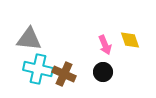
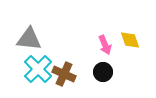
cyan cross: rotated 32 degrees clockwise
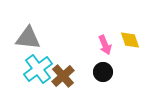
gray triangle: moved 1 px left, 1 px up
cyan cross: rotated 8 degrees clockwise
brown cross: moved 1 px left, 2 px down; rotated 25 degrees clockwise
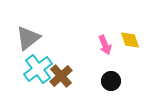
gray triangle: rotated 44 degrees counterclockwise
black circle: moved 8 px right, 9 px down
brown cross: moved 2 px left
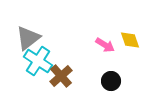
pink arrow: rotated 36 degrees counterclockwise
cyan cross: moved 8 px up; rotated 20 degrees counterclockwise
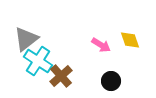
gray triangle: moved 2 px left, 1 px down
pink arrow: moved 4 px left
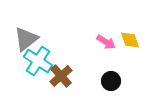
pink arrow: moved 5 px right, 3 px up
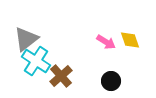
cyan cross: moved 2 px left
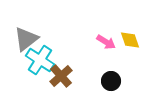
cyan cross: moved 4 px right, 1 px up
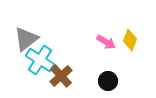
yellow diamond: rotated 40 degrees clockwise
black circle: moved 3 px left
